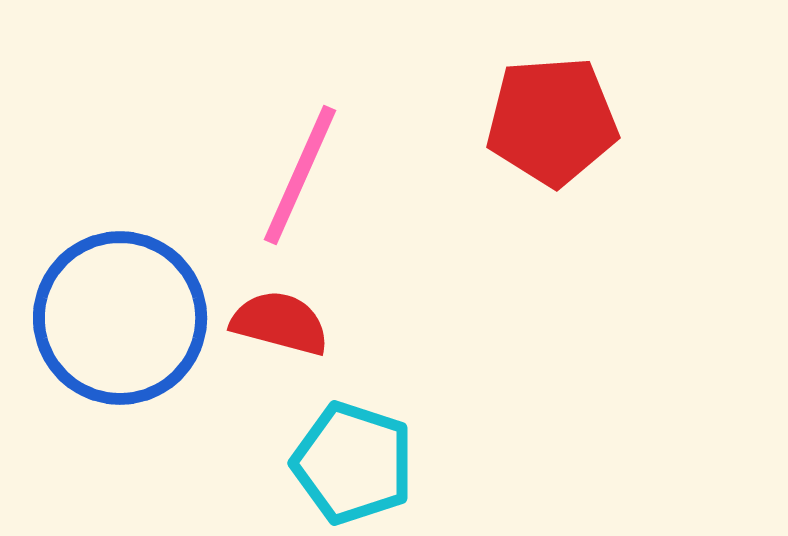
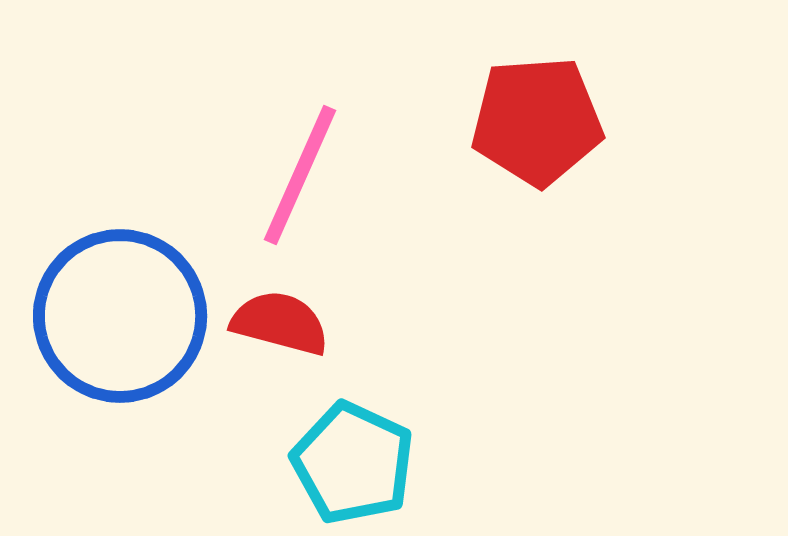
red pentagon: moved 15 px left
blue circle: moved 2 px up
cyan pentagon: rotated 7 degrees clockwise
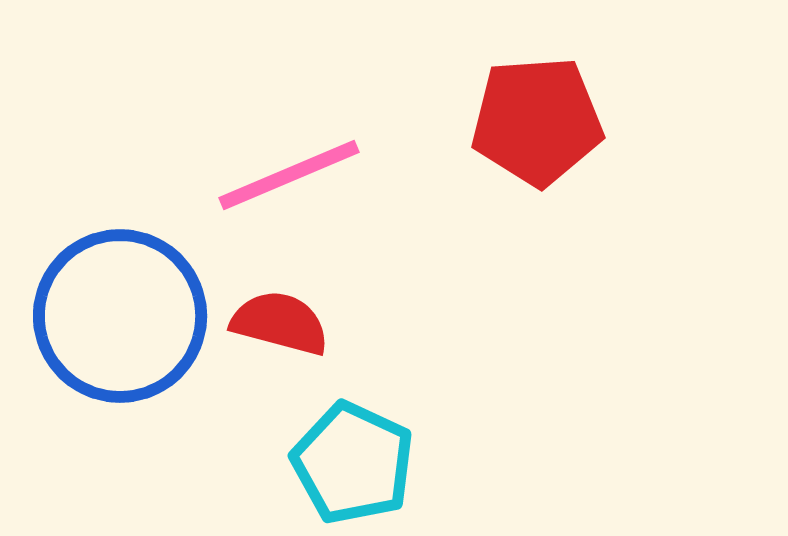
pink line: moved 11 px left; rotated 43 degrees clockwise
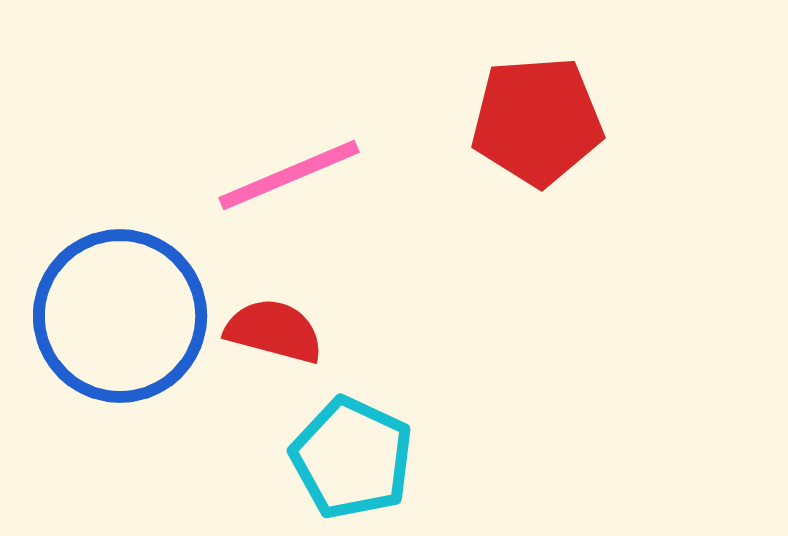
red semicircle: moved 6 px left, 8 px down
cyan pentagon: moved 1 px left, 5 px up
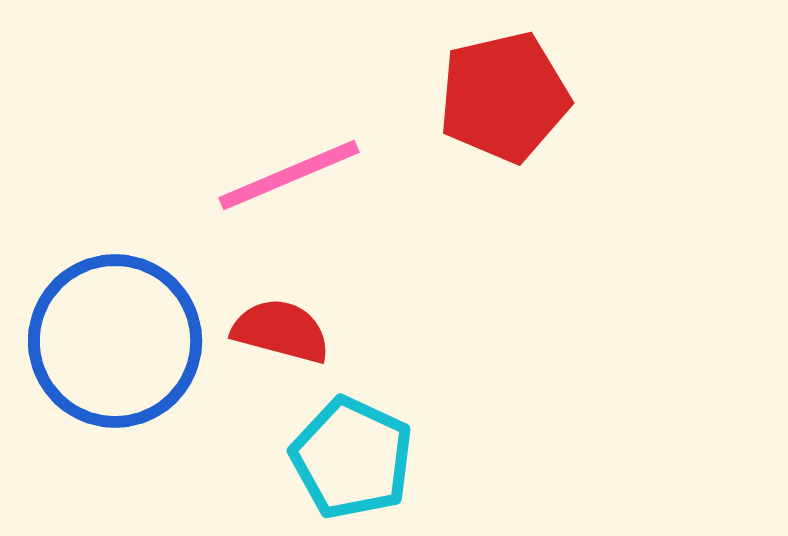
red pentagon: moved 33 px left, 24 px up; rotated 9 degrees counterclockwise
blue circle: moved 5 px left, 25 px down
red semicircle: moved 7 px right
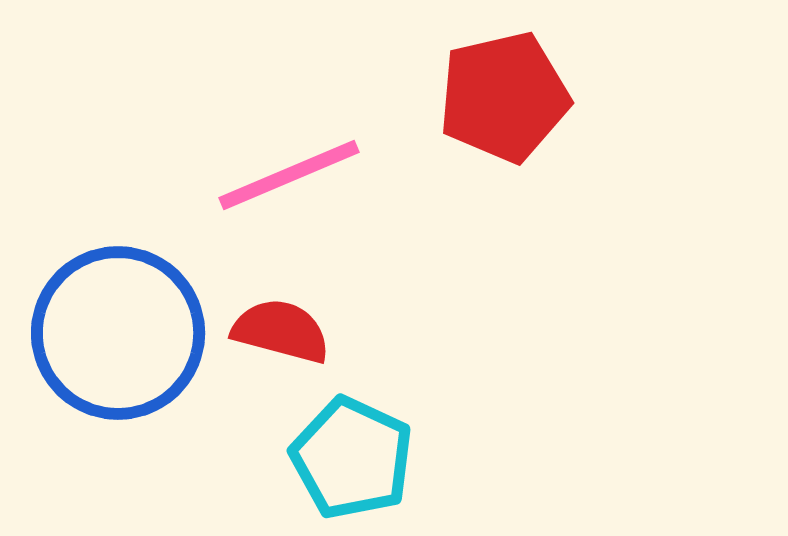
blue circle: moved 3 px right, 8 px up
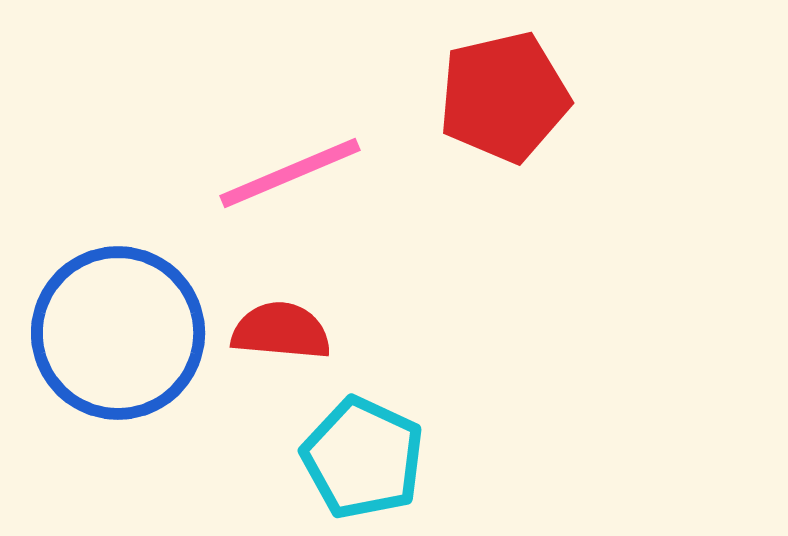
pink line: moved 1 px right, 2 px up
red semicircle: rotated 10 degrees counterclockwise
cyan pentagon: moved 11 px right
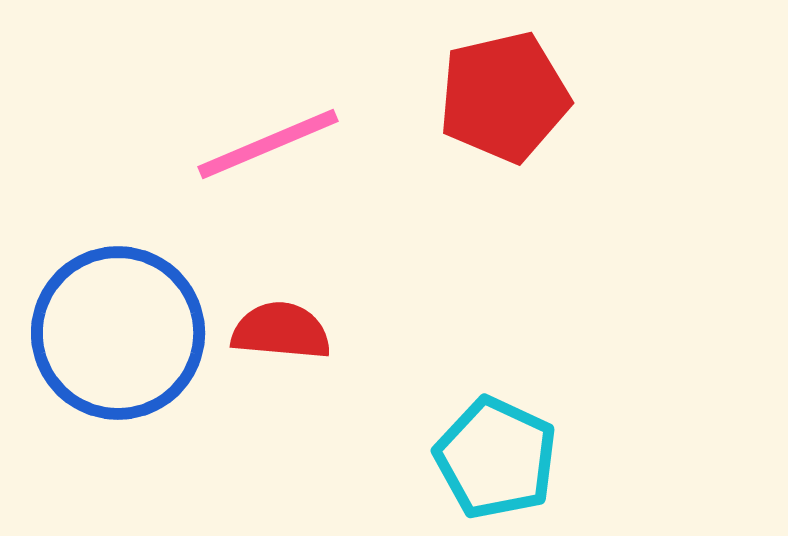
pink line: moved 22 px left, 29 px up
cyan pentagon: moved 133 px right
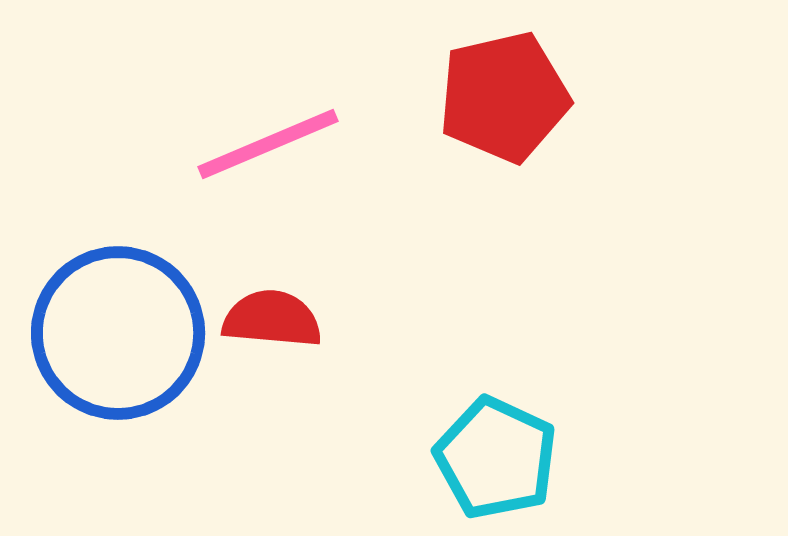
red semicircle: moved 9 px left, 12 px up
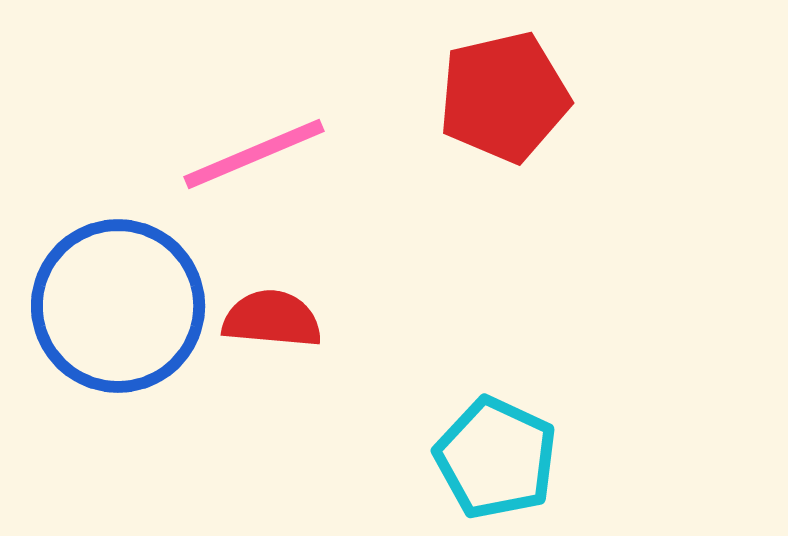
pink line: moved 14 px left, 10 px down
blue circle: moved 27 px up
